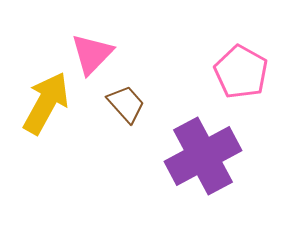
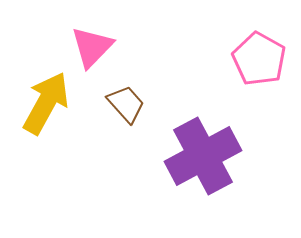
pink triangle: moved 7 px up
pink pentagon: moved 18 px right, 13 px up
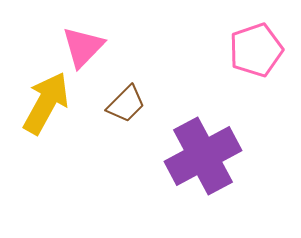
pink triangle: moved 9 px left
pink pentagon: moved 3 px left, 9 px up; rotated 24 degrees clockwise
brown trapezoid: rotated 87 degrees clockwise
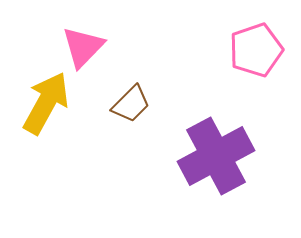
brown trapezoid: moved 5 px right
purple cross: moved 13 px right
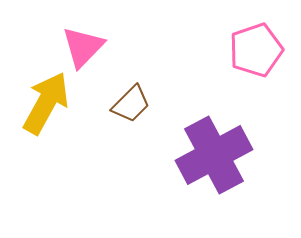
purple cross: moved 2 px left, 1 px up
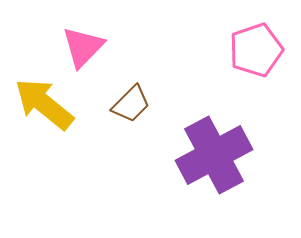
yellow arrow: moved 2 px left, 1 px down; rotated 80 degrees counterclockwise
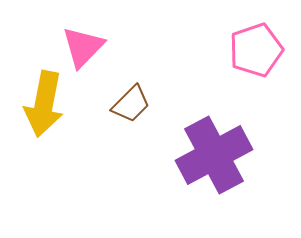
yellow arrow: rotated 118 degrees counterclockwise
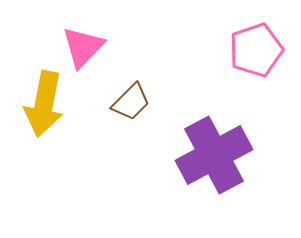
brown trapezoid: moved 2 px up
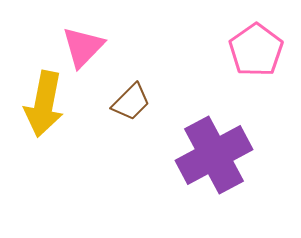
pink pentagon: rotated 16 degrees counterclockwise
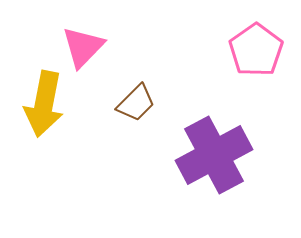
brown trapezoid: moved 5 px right, 1 px down
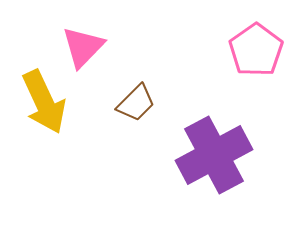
yellow arrow: moved 2 px up; rotated 36 degrees counterclockwise
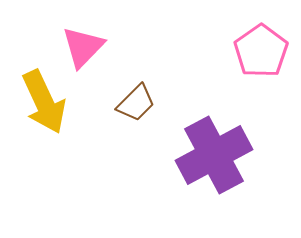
pink pentagon: moved 5 px right, 1 px down
